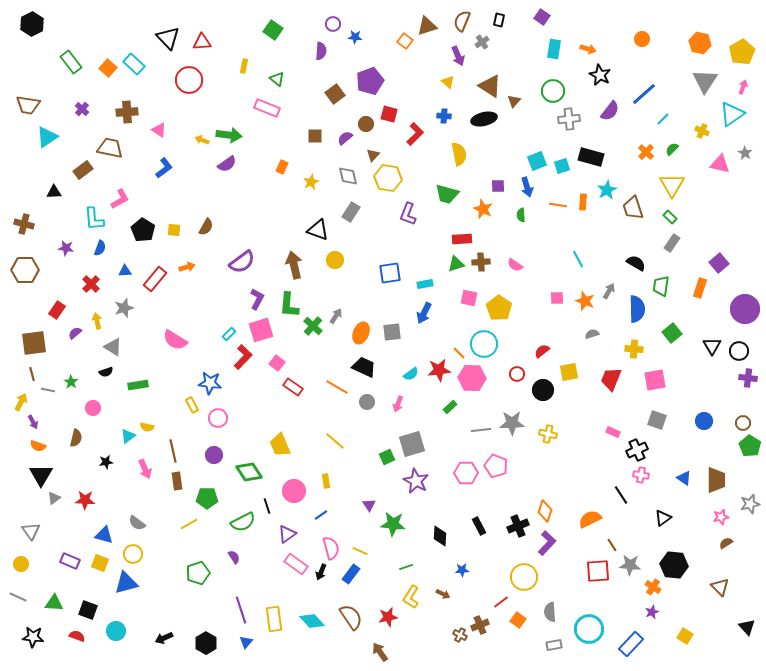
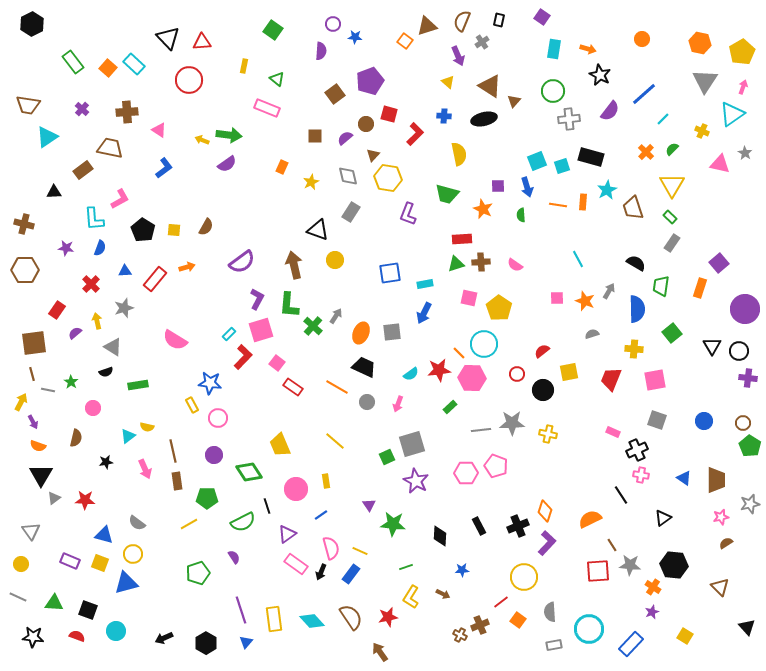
green rectangle at (71, 62): moved 2 px right
pink circle at (294, 491): moved 2 px right, 2 px up
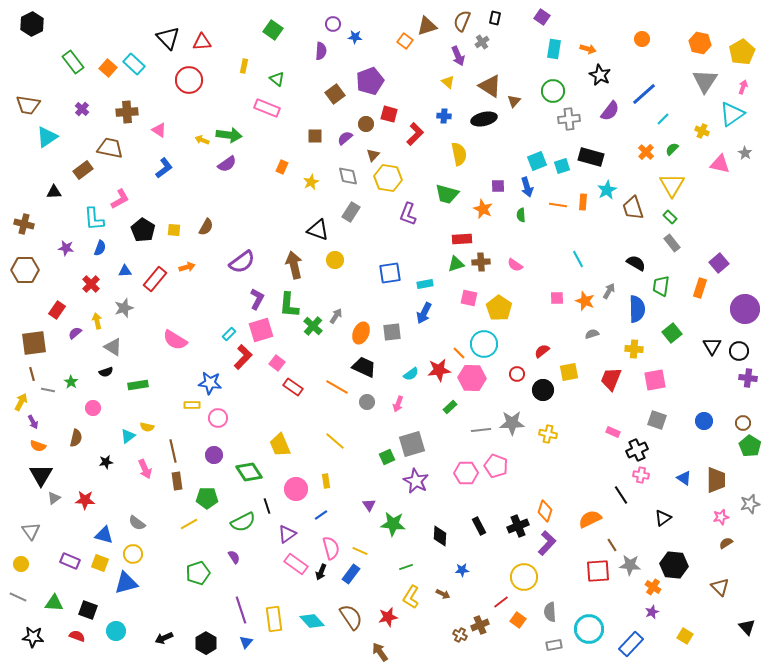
black rectangle at (499, 20): moved 4 px left, 2 px up
gray rectangle at (672, 243): rotated 72 degrees counterclockwise
yellow rectangle at (192, 405): rotated 63 degrees counterclockwise
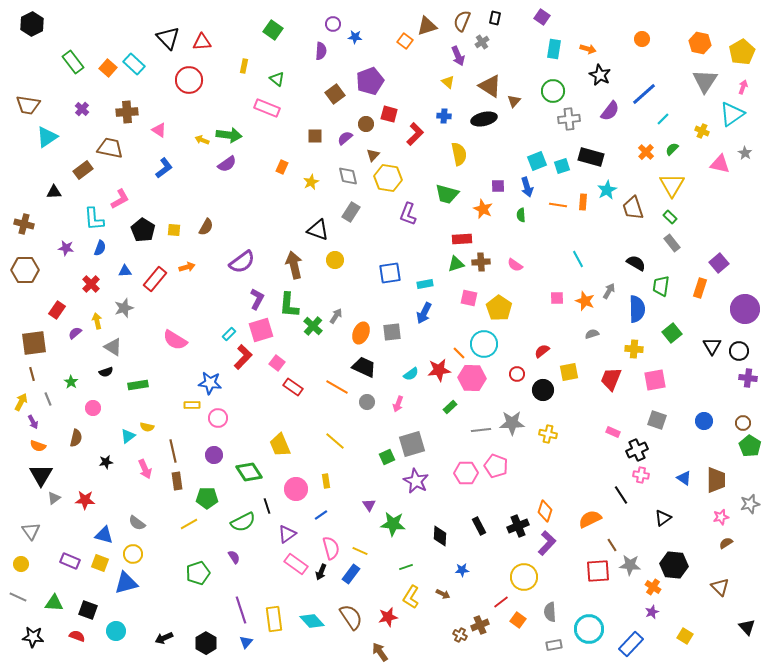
gray line at (48, 390): moved 9 px down; rotated 56 degrees clockwise
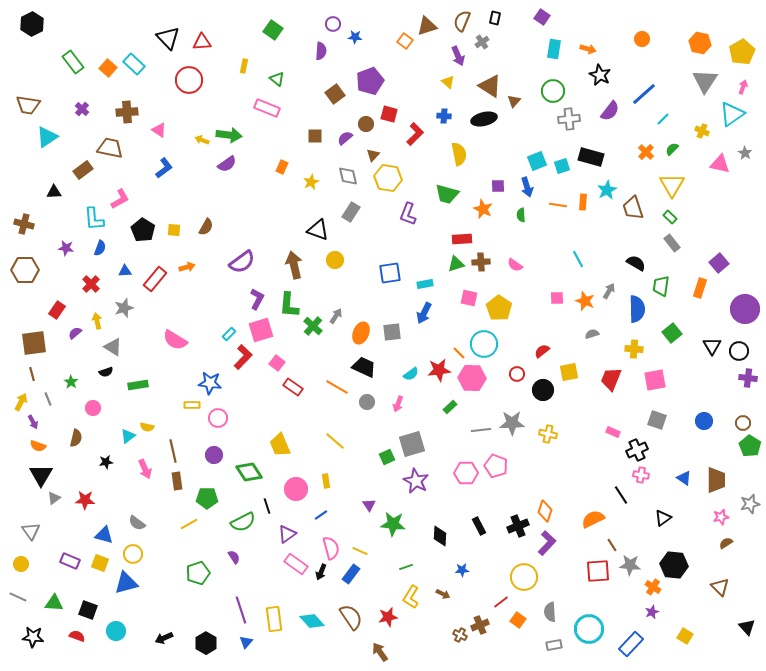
orange semicircle at (590, 519): moved 3 px right
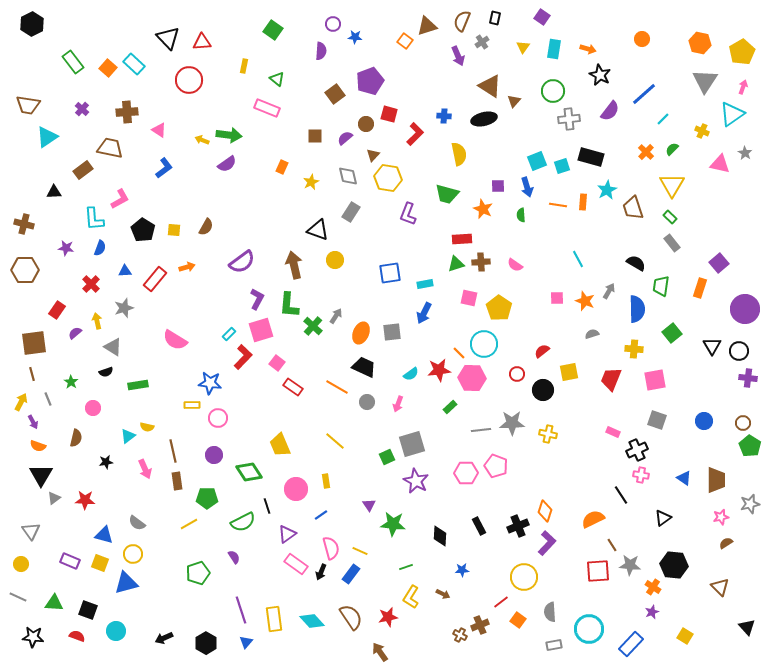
yellow triangle at (448, 82): moved 75 px right, 35 px up; rotated 24 degrees clockwise
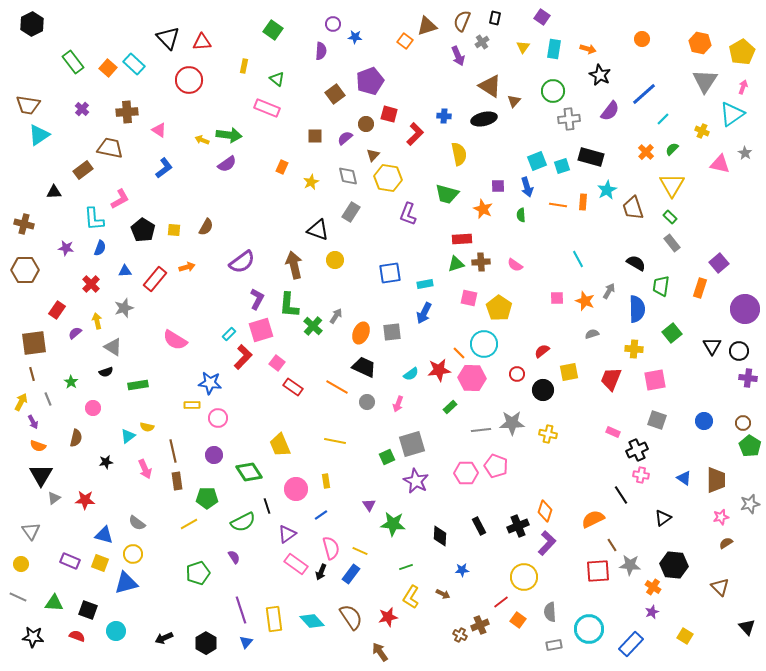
cyan triangle at (47, 137): moved 8 px left, 2 px up
yellow line at (335, 441): rotated 30 degrees counterclockwise
